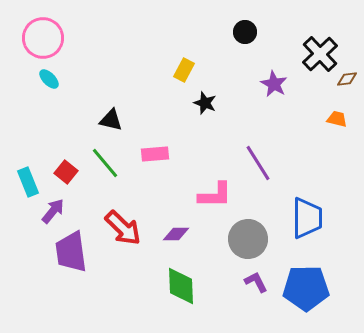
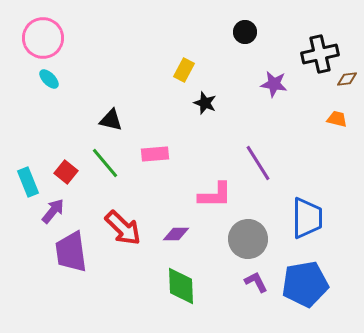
black cross: rotated 30 degrees clockwise
purple star: rotated 20 degrees counterclockwise
blue pentagon: moved 1 px left, 4 px up; rotated 9 degrees counterclockwise
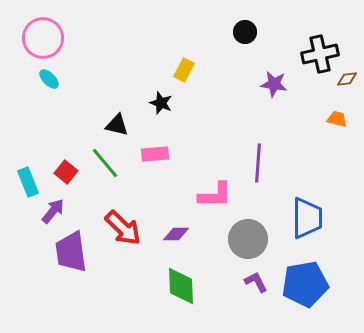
black star: moved 44 px left
black triangle: moved 6 px right, 5 px down
purple line: rotated 36 degrees clockwise
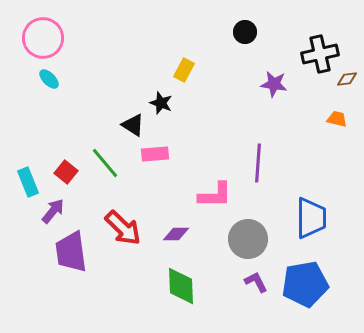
black triangle: moved 16 px right; rotated 20 degrees clockwise
blue trapezoid: moved 4 px right
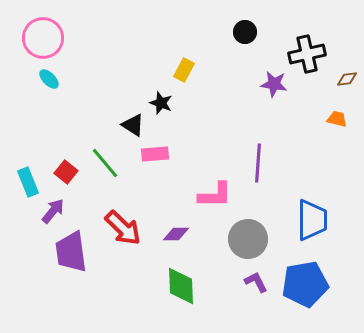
black cross: moved 13 px left
blue trapezoid: moved 1 px right, 2 px down
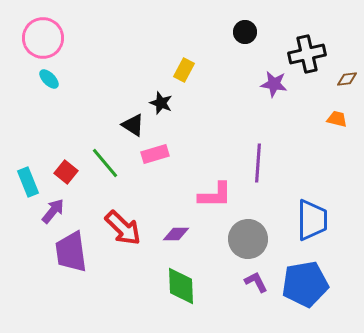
pink rectangle: rotated 12 degrees counterclockwise
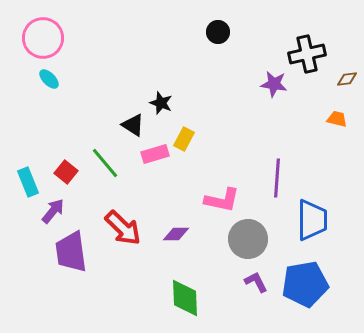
black circle: moved 27 px left
yellow rectangle: moved 69 px down
purple line: moved 19 px right, 15 px down
pink L-shape: moved 7 px right, 5 px down; rotated 12 degrees clockwise
green diamond: moved 4 px right, 12 px down
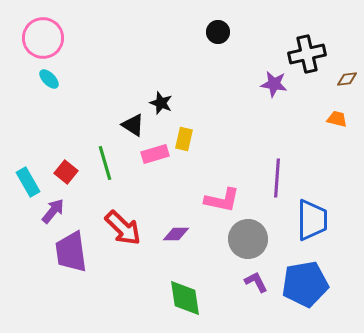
yellow rectangle: rotated 15 degrees counterclockwise
green line: rotated 24 degrees clockwise
cyan rectangle: rotated 8 degrees counterclockwise
green diamond: rotated 6 degrees counterclockwise
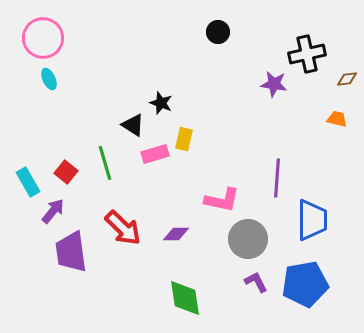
cyan ellipse: rotated 20 degrees clockwise
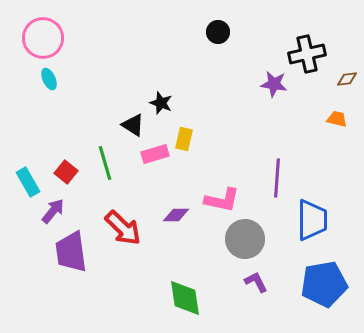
purple diamond: moved 19 px up
gray circle: moved 3 px left
blue pentagon: moved 19 px right
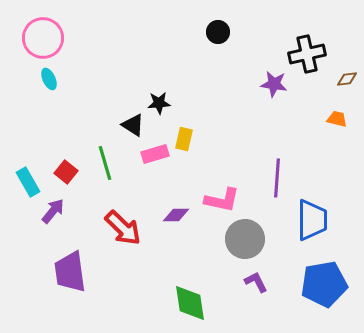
black star: moved 2 px left; rotated 25 degrees counterclockwise
purple trapezoid: moved 1 px left, 20 px down
green diamond: moved 5 px right, 5 px down
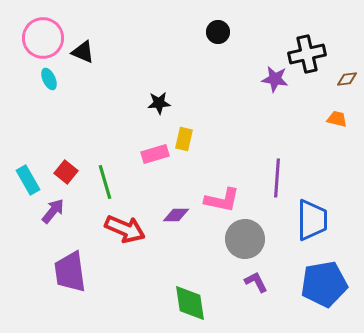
purple star: moved 1 px right, 5 px up
black triangle: moved 50 px left, 73 px up; rotated 10 degrees counterclockwise
green line: moved 19 px down
cyan rectangle: moved 2 px up
red arrow: moved 2 px right, 1 px down; rotated 21 degrees counterclockwise
